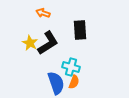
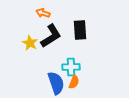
black L-shape: moved 3 px right, 7 px up
cyan cross: rotated 18 degrees counterclockwise
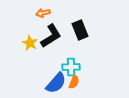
orange arrow: rotated 32 degrees counterclockwise
black rectangle: rotated 18 degrees counterclockwise
blue semicircle: rotated 60 degrees clockwise
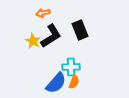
yellow star: moved 3 px right, 2 px up
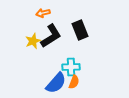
yellow star: rotated 21 degrees clockwise
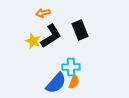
yellow star: rotated 28 degrees counterclockwise
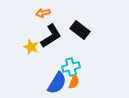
black rectangle: rotated 30 degrees counterclockwise
yellow star: moved 2 px left, 6 px down
cyan cross: rotated 12 degrees counterclockwise
blue semicircle: moved 1 px right; rotated 10 degrees counterclockwise
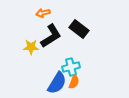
black rectangle: moved 1 px left, 1 px up
yellow star: rotated 21 degrees counterclockwise
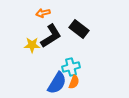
yellow star: moved 1 px right, 2 px up
